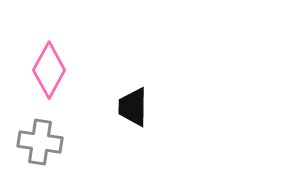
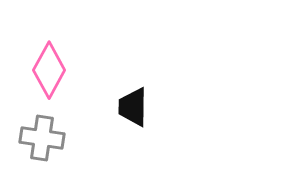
gray cross: moved 2 px right, 4 px up
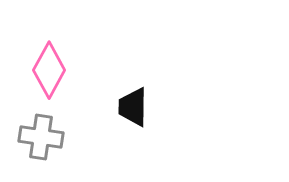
gray cross: moved 1 px left, 1 px up
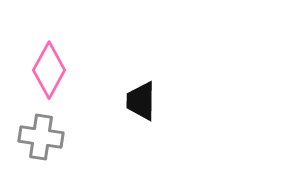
black trapezoid: moved 8 px right, 6 px up
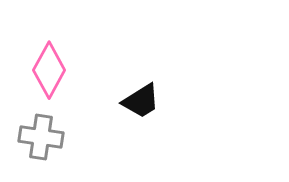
black trapezoid: rotated 123 degrees counterclockwise
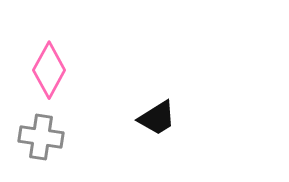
black trapezoid: moved 16 px right, 17 px down
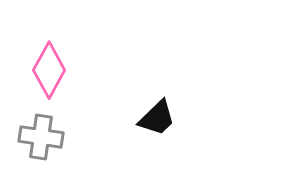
black trapezoid: rotated 12 degrees counterclockwise
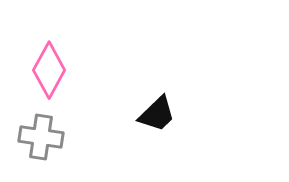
black trapezoid: moved 4 px up
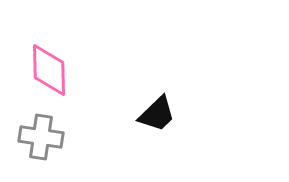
pink diamond: rotated 30 degrees counterclockwise
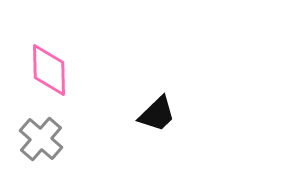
gray cross: moved 2 px down; rotated 33 degrees clockwise
